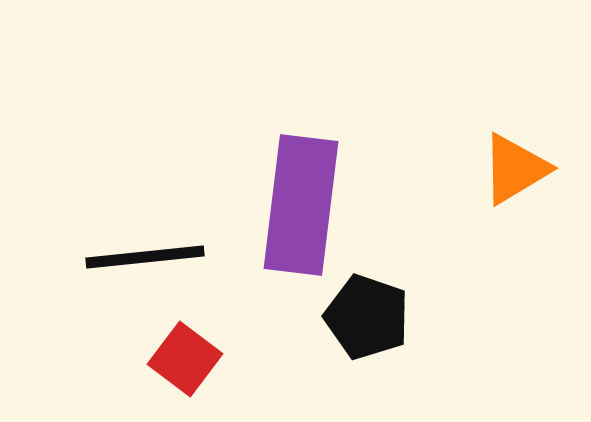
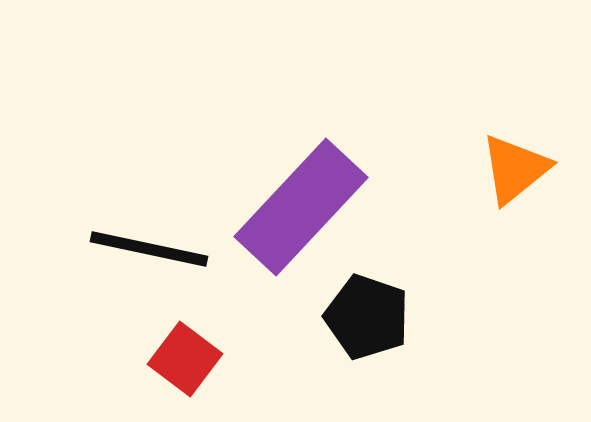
orange triangle: rotated 8 degrees counterclockwise
purple rectangle: moved 2 px down; rotated 36 degrees clockwise
black line: moved 4 px right, 8 px up; rotated 18 degrees clockwise
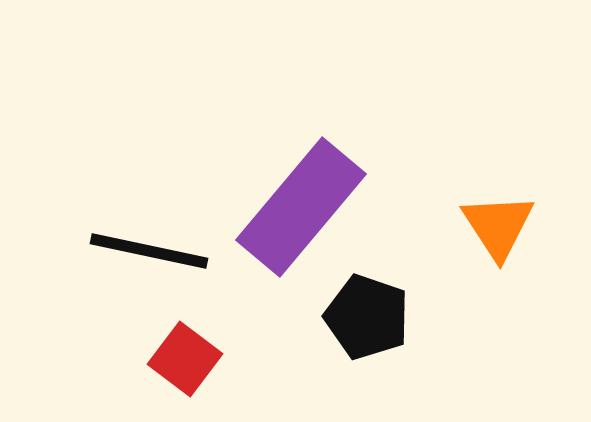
orange triangle: moved 17 px left, 57 px down; rotated 24 degrees counterclockwise
purple rectangle: rotated 3 degrees counterclockwise
black line: moved 2 px down
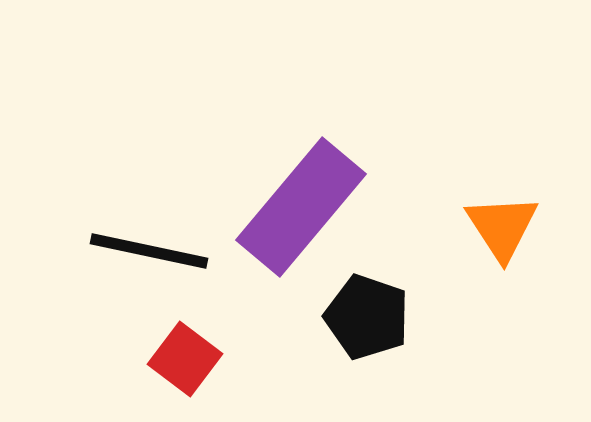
orange triangle: moved 4 px right, 1 px down
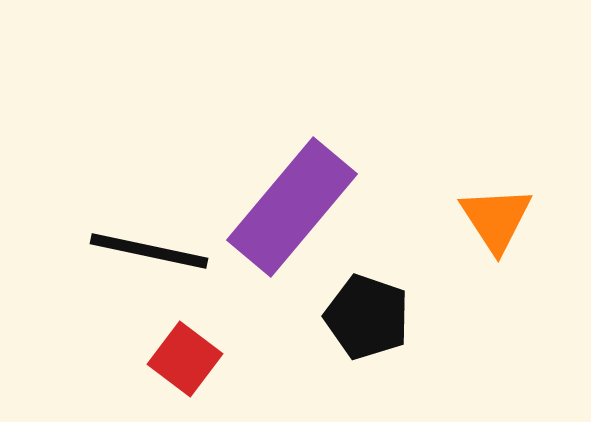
purple rectangle: moved 9 px left
orange triangle: moved 6 px left, 8 px up
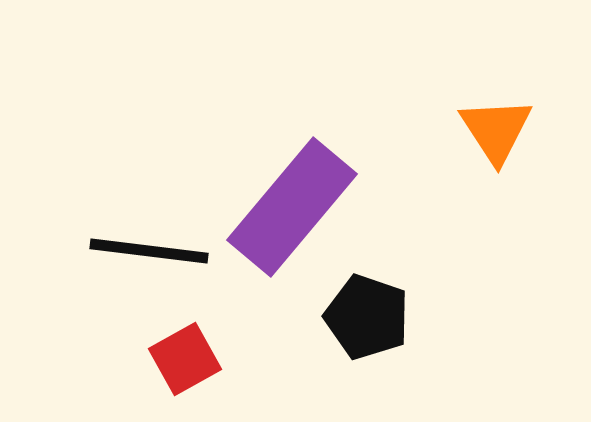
orange triangle: moved 89 px up
black line: rotated 5 degrees counterclockwise
red square: rotated 24 degrees clockwise
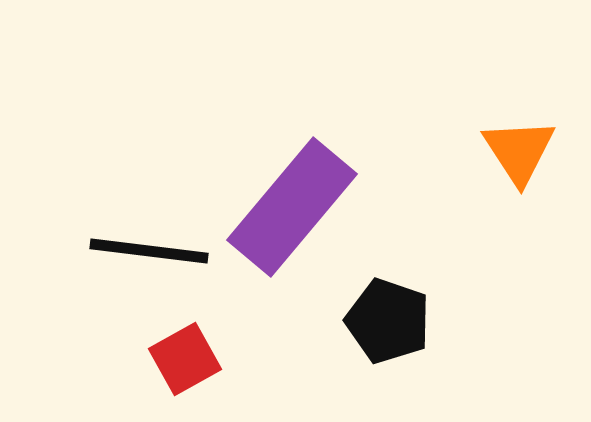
orange triangle: moved 23 px right, 21 px down
black pentagon: moved 21 px right, 4 px down
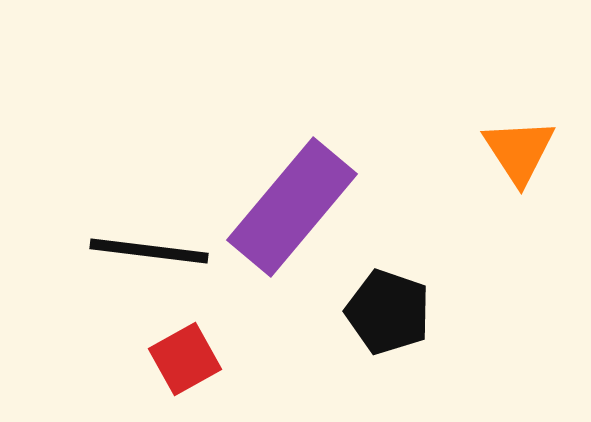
black pentagon: moved 9 px up
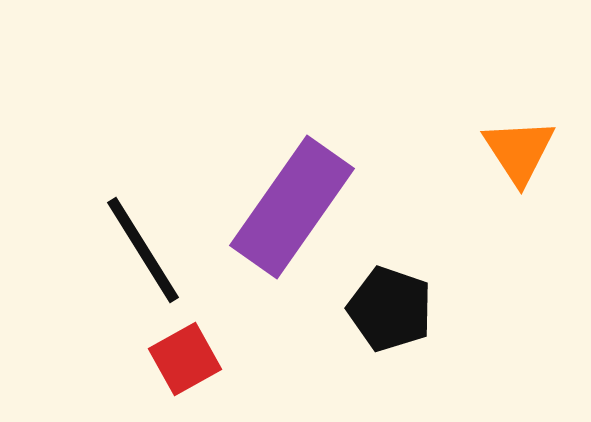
purple rectangle: rotated 5 degrees counterclockwise
black line: moved 6 px left, 1 px up; rotated 51 degrees clockwise
black pentagon: moved 2 px right, 3 px up
